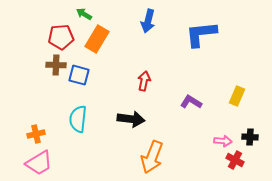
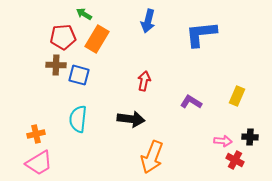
red pentagon: moved 2 px right
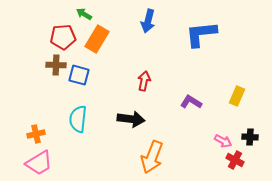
pink arrow: rotated 24 degrees clockwise
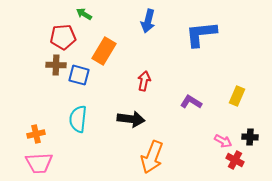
orange rectangle: moved 7 px right, 12 px down
pink trapezoid: rotated 28 degrees clockwise
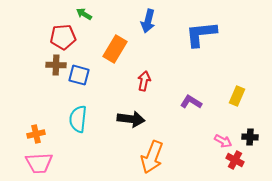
orange rectangle: moved 11 px right, 2 px up
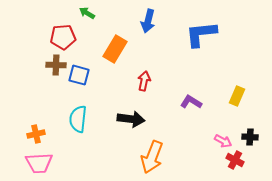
green arrow: moved 3 px right, 1 px up
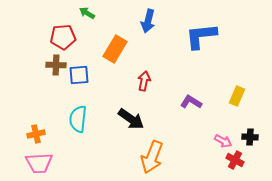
blue L-shape: moved 2 px down
blue square: rotated 20 degrees counterclockwise
black arrow: rotated 28 degrees clockwise
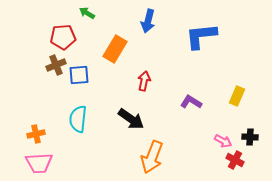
brown cross: rotated 24 degrees counterclockwise
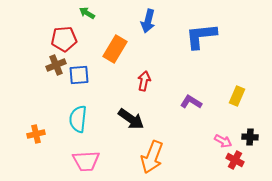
red pentagon: moved 1 px right, 2 px down
pink trapezoid: moved 47 px right, 2 px up
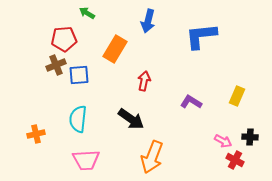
pink trapezoid: moved 1 px up
